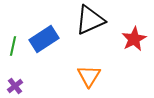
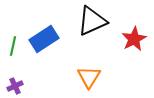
black triangle: moved 2 px right, 1 px down
orange triangle: moved 1 px down
purple cross: rotated 14 degrees clockwise
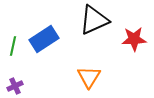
black triangle: moved 2 px right, 1 px up
red star: rotated 25 degrees clockwise
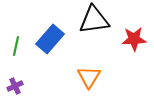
black triangle: rotated 16 degrees clockwise
blue rectangle: moved 6 px right; rotated 16 degrees counterclockwise
green line: moved 3 px right
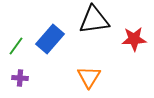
green line: rotated 24 degrees clockwise
purple cross: moved 5 px right, 8 px up; rotated 28 degrees clockwise
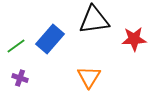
green line: rotated 18 degrees clockwise
purple cross: rotated 14 degrees clockwise
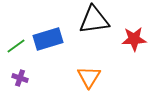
blue rectangle: moved 2 px left; rotated 32 degrees clockwise
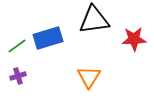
blue rectangle: moved 1 px up
green line: moved 1 px right
purple cross: moved 2 px left, 2 px up; rotated 35 degrees counterclockwise
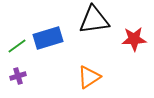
orange triangle: rotated 25 degrees clockwise
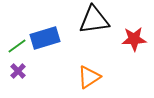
blue rectangle: moved 3 px left
purple cross: moved 5 px up; rotated 28 degrees counterclockwise
